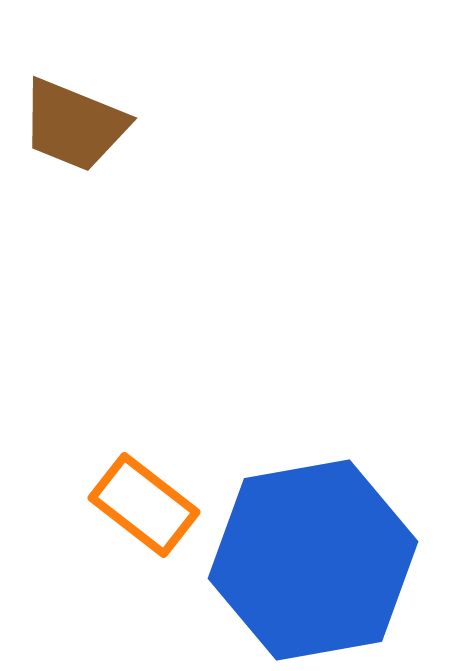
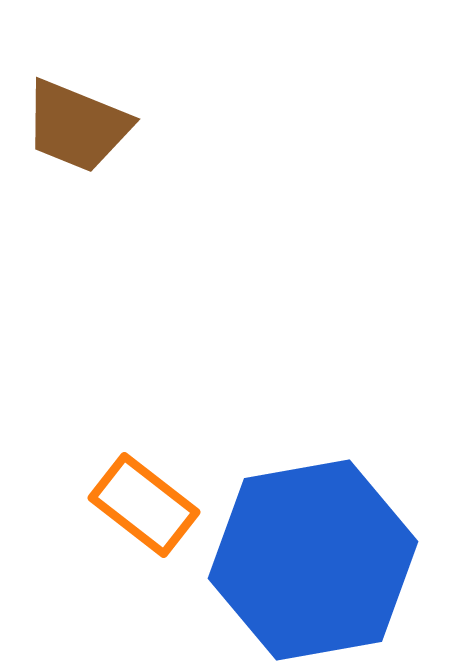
brown trapezoid: moved 3 px right, 1 px down
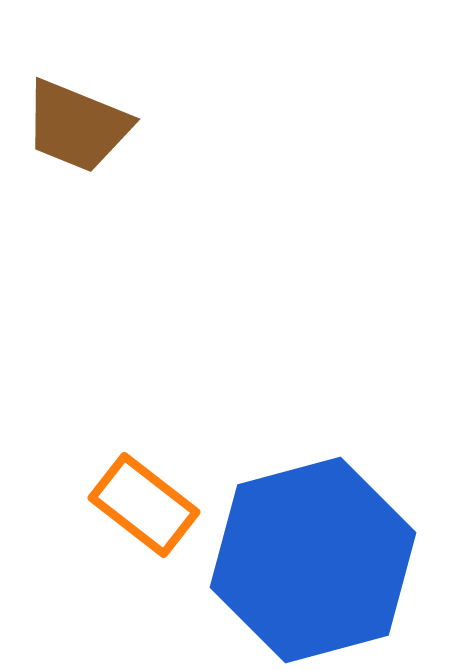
blue hexagon: rotated 5 degrees counterclockwise
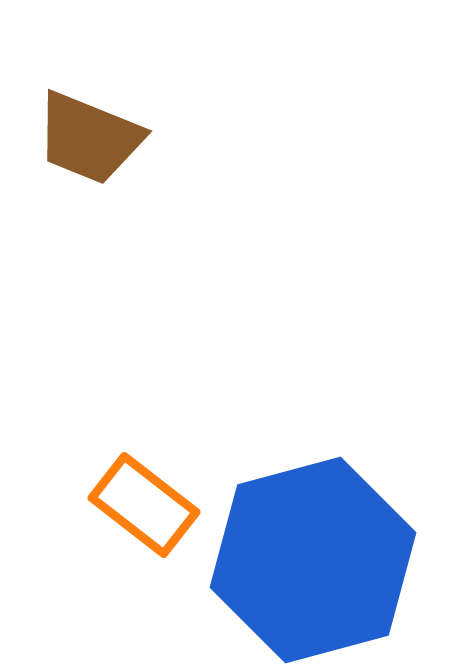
brown trapezoid: moved 12 px right, 12 px down
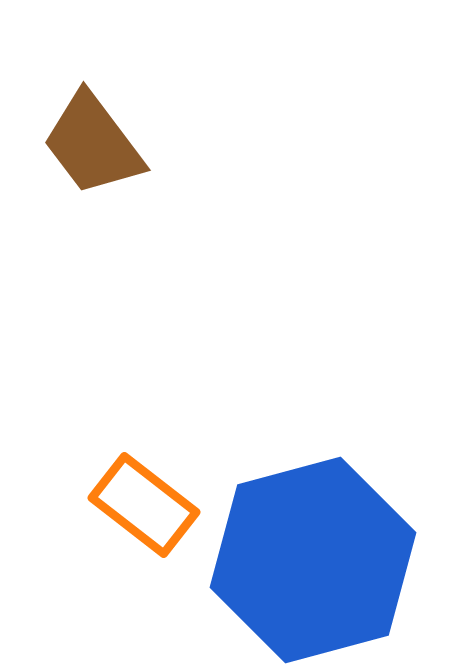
brown trapezoid: moved 4 px right, 6 px down; rotated 31 degrees clockwise
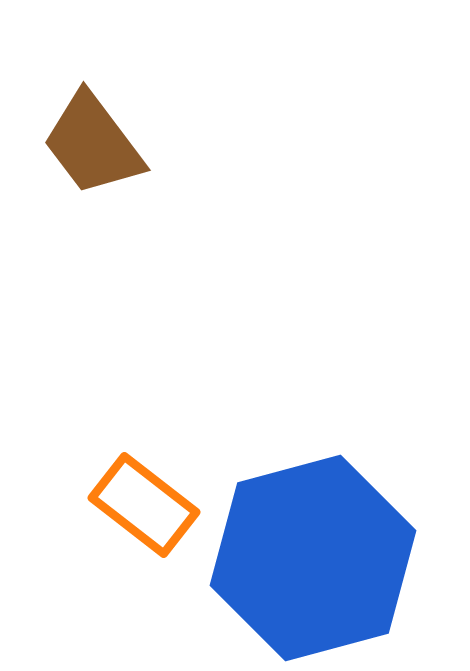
blue hexagon: moved 2 px up
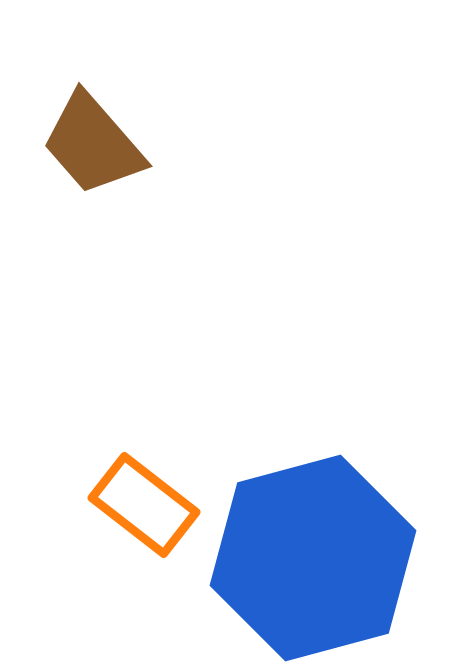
brown trapezoid: rotated 4 degrees counterclockwise
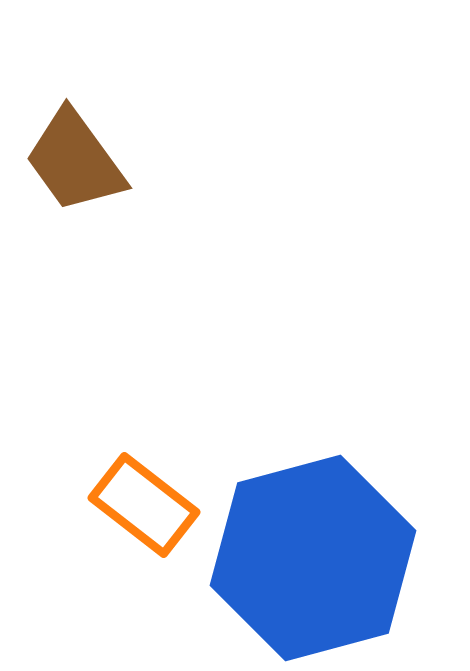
brown trapezoid: moved 18 px left, 17 px down; rotated 5 degrees clockwise
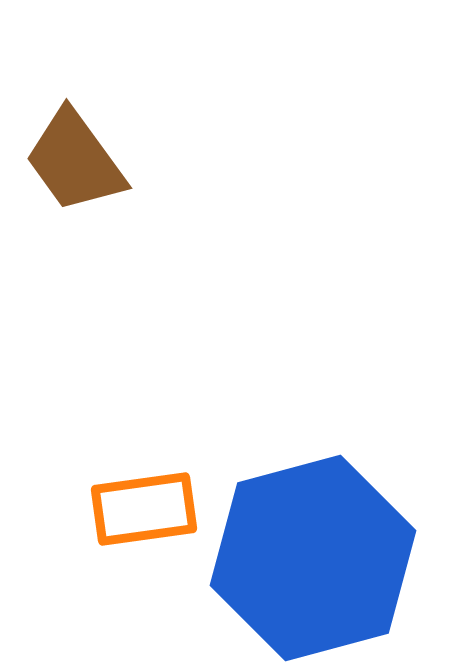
orange rectangle: moved 4 px down; rotated 46 degrees counterclockwise
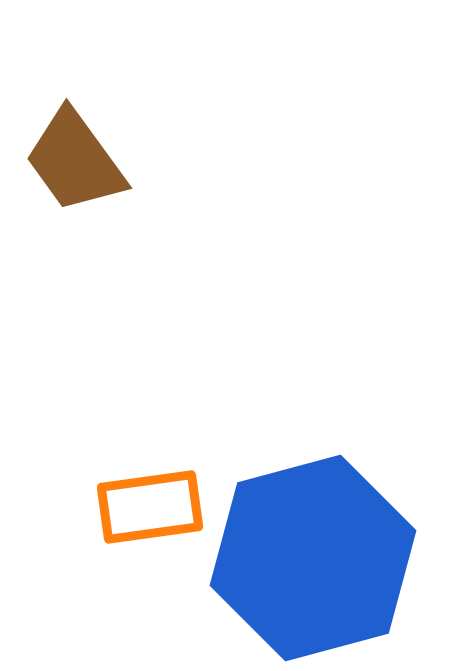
orange rectangle: moved 6 px right, 2 px up
